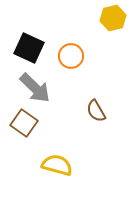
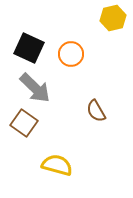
orange circle: moved 2 px up
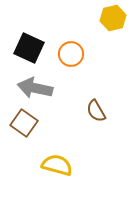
gray arrow: rotated 148 degrees clockwise
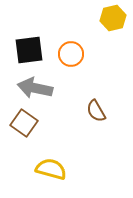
black square: moved 2 px down; rotated 32 degrees counterclockwise
yellow semicircle: moved 6 px left, 4 px down
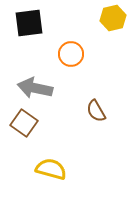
black square: moved 27 px up
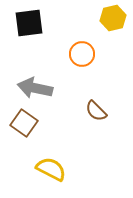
orange circle: moved 11 px right
brown semicircle: rotated 15 degrees counterclockwise
yellow semicircle: rotated 12 degrees clockwise
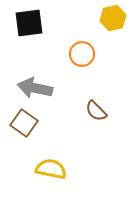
yellow semicircle: rotated 16 degrees counterclockwise
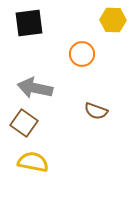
yellow hexagon: moved 2 px down; rotated 15 degrees clockwise
brown semicircle: rotated 25 degrees counterclockwise
yellow semicircle: moved 18 px left, 7 px up
